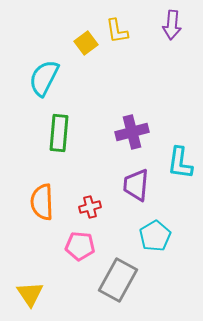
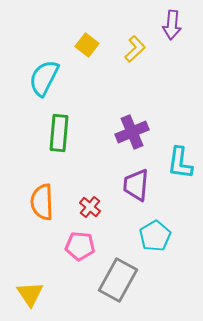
yellow L-shape: moved 18 px right, 18 px down; rotated 124 degrees counterclockwise
yellow square: moved 1 px right, 2 px down; rotated 15 degrees counterclockwise
purple cross: rotated 8 degrees counterclockwise
red cross: rotated 35 degrees counterclockwise
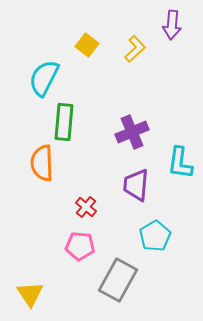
green rectangle: moved 5 px right, 11 px up
orange semicircle: moved 39 px up
red cross: moved 4 px left
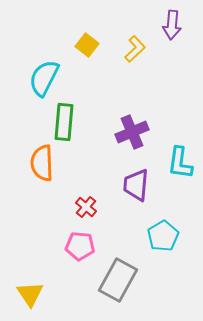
cyan pentagon: moved 8 px right
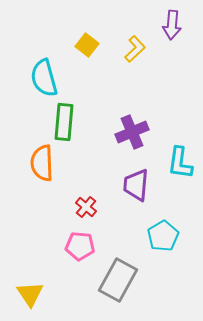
cyan semicircle: rotated 42 degrees counterclockwise
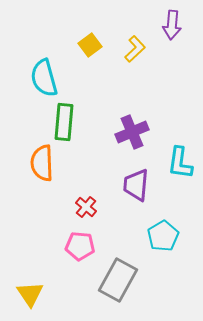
yellow square: moved 3 px right; rotated 15 degrees clockwise
